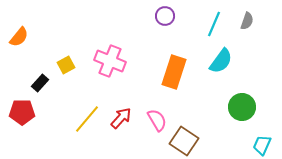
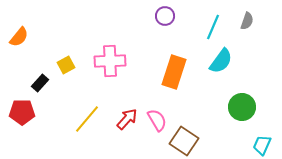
cyan line: moved 1 px left, 3 px down
pink cross: rotated 24 degrees counterclockwise
red arrow: moved 6 px right, 1 px down
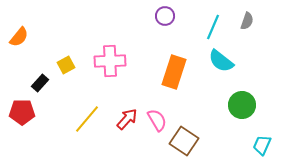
cyan semicircle: rotated 92 degrees clockwise
green circle: moved 2 px up
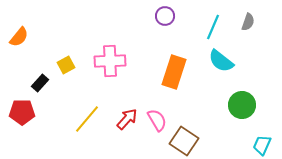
gray semicircle: moved 1 px right, 1 px down
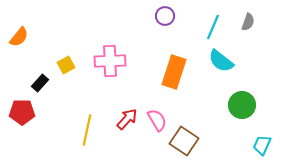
yellow line: moved 11 px down; rotated 28 degrees counterclockwise
